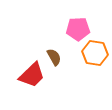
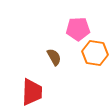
red trapezoid: moved 17 px down; rotated 44 degrees counterclockwise
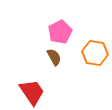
pink pentagon: moved 18 px left, 3 px down; rotated 25 degrees counterclockwise
red trapezoid: rotated 36 degrees counterclockwise
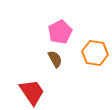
brown semicircle: moved 1 px right, 2 px down
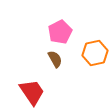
orange hexagon: rotated 20 degrees counterclockwise
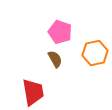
pink pentagon: rotated 25 degrees counterclockwise
red trapezoid: moved 1 px right; rotated 24 degrees clockwise
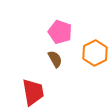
orange hexagon: rotated 15 degrees counterclockwise
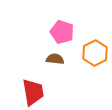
pink pentagon: moved 2 px right
brown semicircle: rotated 54 degrees counterclockwise
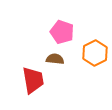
red trapezoid: moved 12 px up
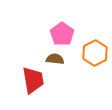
pink pentagon: moved 2 px down; rotated 15 degrees clockwise
